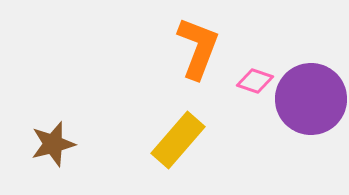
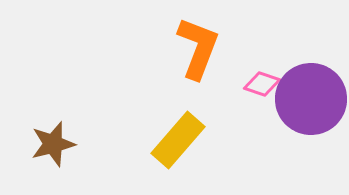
pink diamond: moved 7 px right, 3 px down
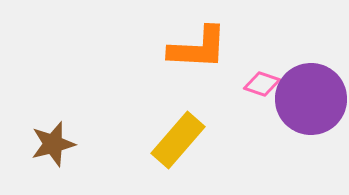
orange L-shape: rotated 72 degrees clockwise
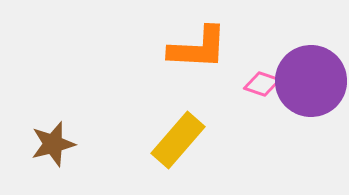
purple circle: moved 18 px up
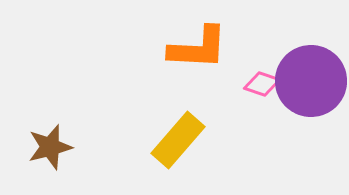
brown star: moved 3 px left, 3 px down
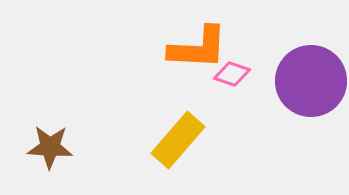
pink diamond: moved 30 px left, 10 px up
brown star: rotated 18 degrees clockwise
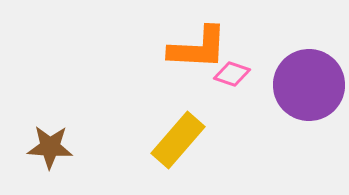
purple circle: moved 2 px left, 4 px down
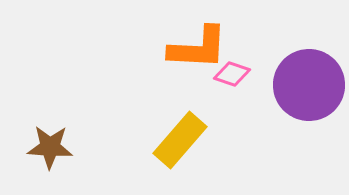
yellow rectangle: moved 2 px right
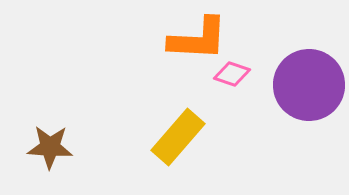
orange L-shape: moved 9 px up
yellow rectangle: moved 2 px left, 3 px up
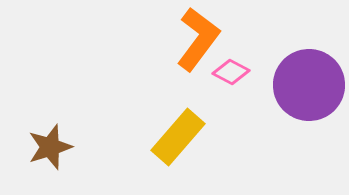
orange L-shape: rotated 56 degrees counterclockwise
pink diamond: moved 1 px left, 2 px up; rotated 9 degrees clockwise
brown star: rotated 21 degrees counterclockwise
